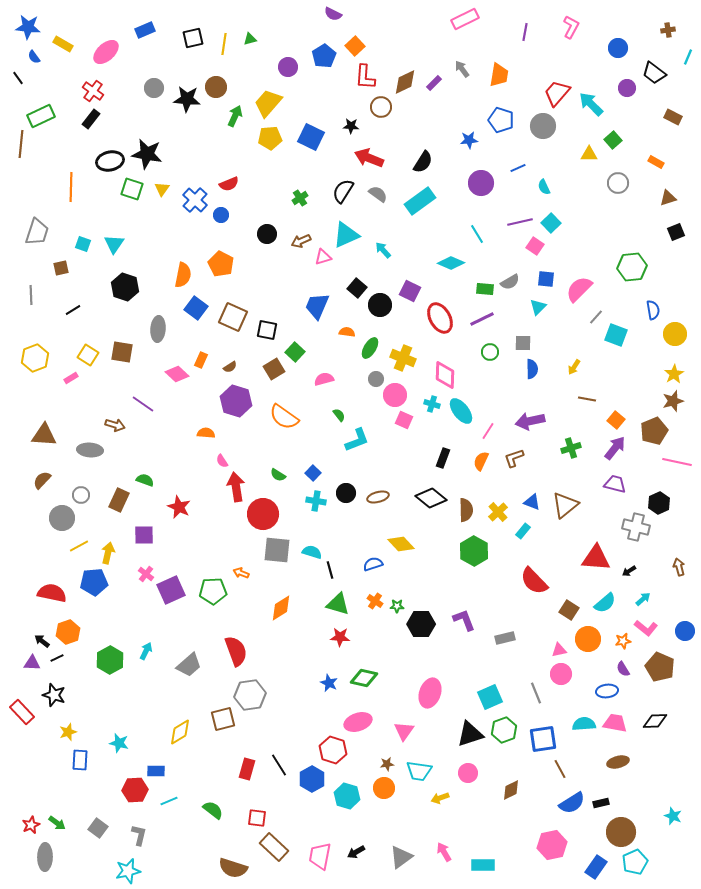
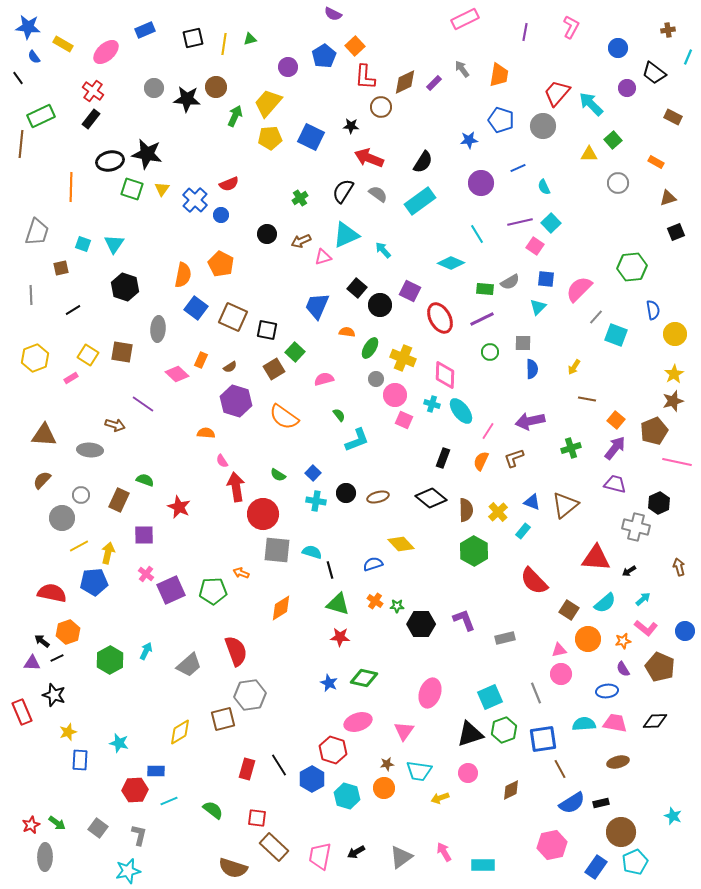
red rectangle at (22, 712): rotated 20 degrees clockwise
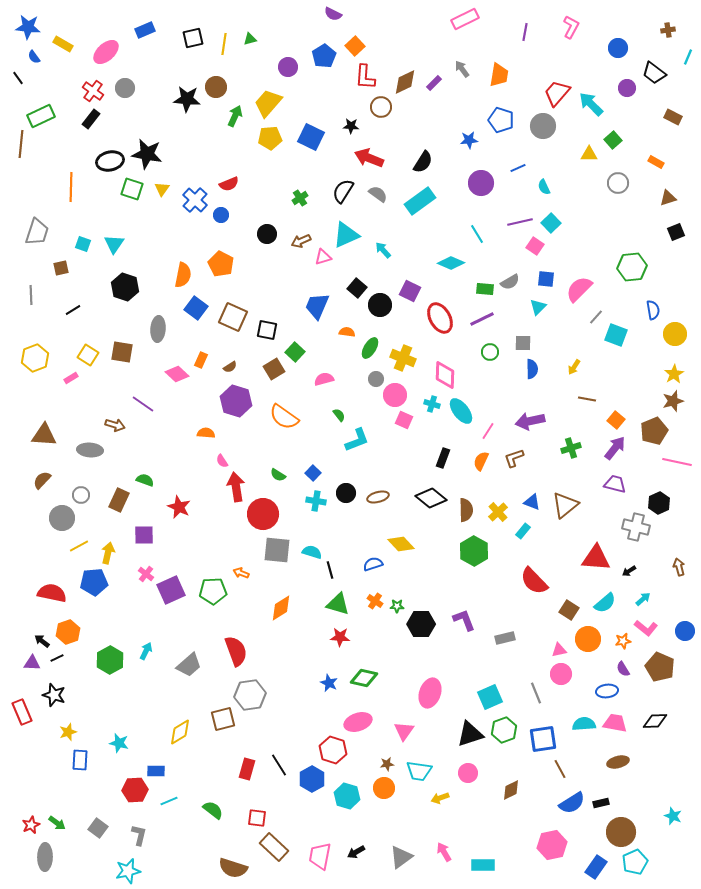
gray circle at (154, 88): moved 29 px left
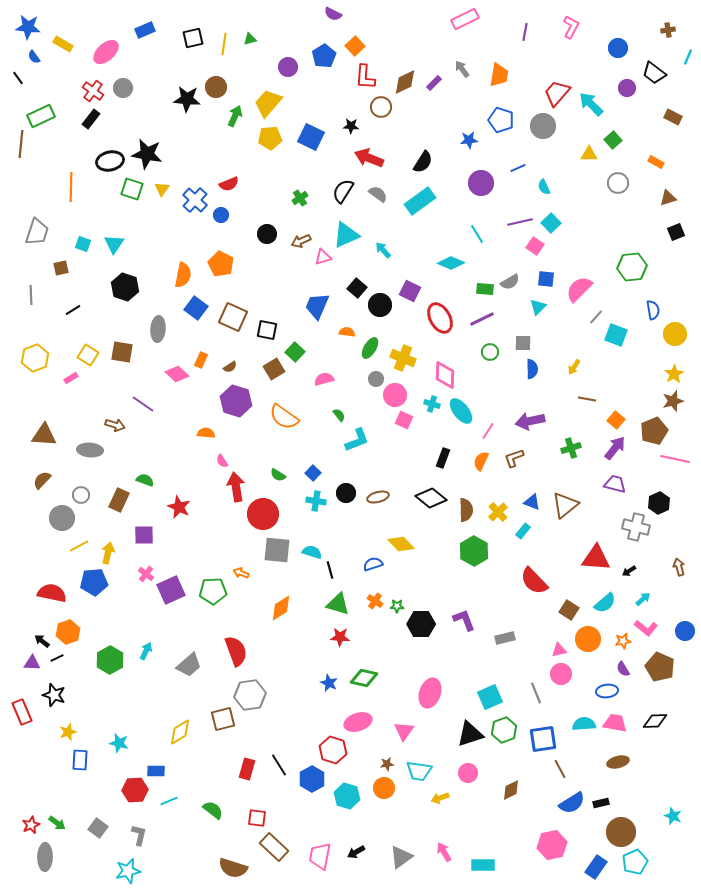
gray circle at (125, 88): moved 2 px left
pink line at (677, 462): moved 2 px left, 3 px up
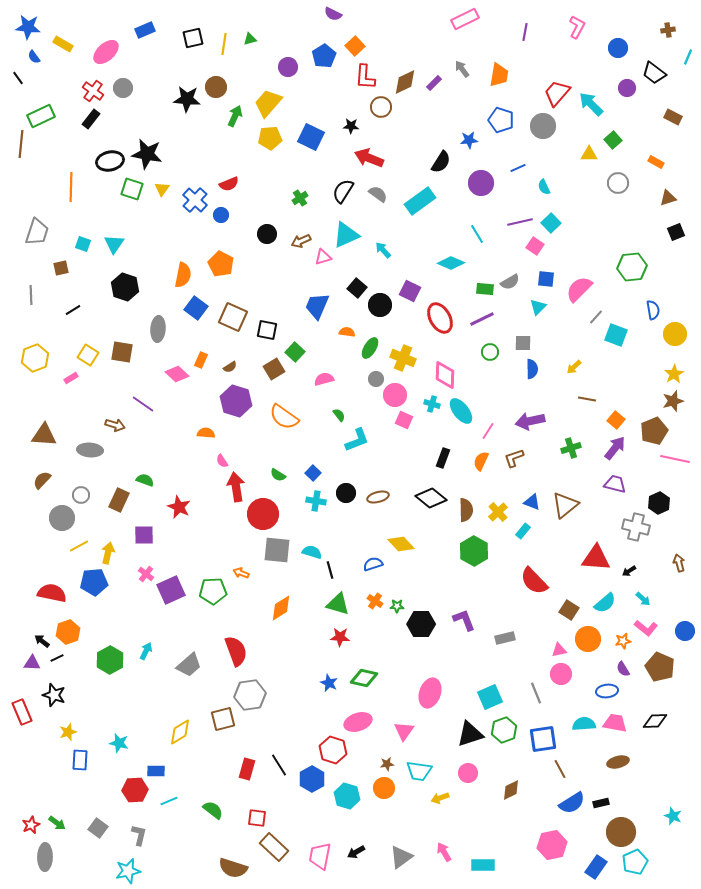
pink L-shape at (571, 27): moved 6 px right
black semicircle at (423, 162): moved 18 px right
yellow arrow at (574, 367): rotated 14 degrees clockwise
brown arrow at (679, 567): moved 4 px up
cyan arrow at (643, 599): rotated 84 degrees clockwise
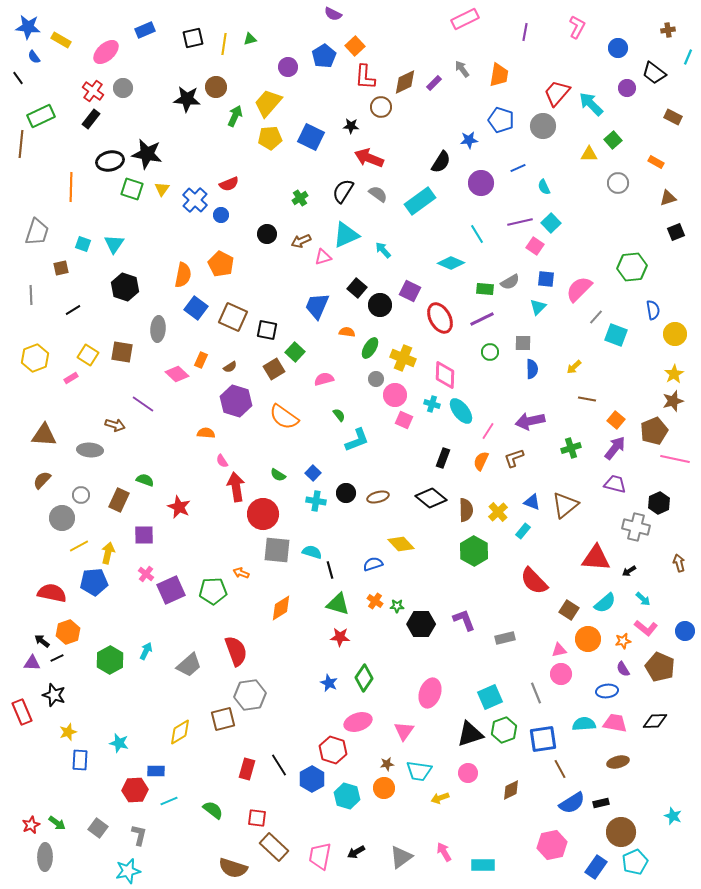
yellow rectangle at (63, 44): moved 2 px left, 4 px up
green diamond at (364, 678): rotated 68 degrees counterclockwise
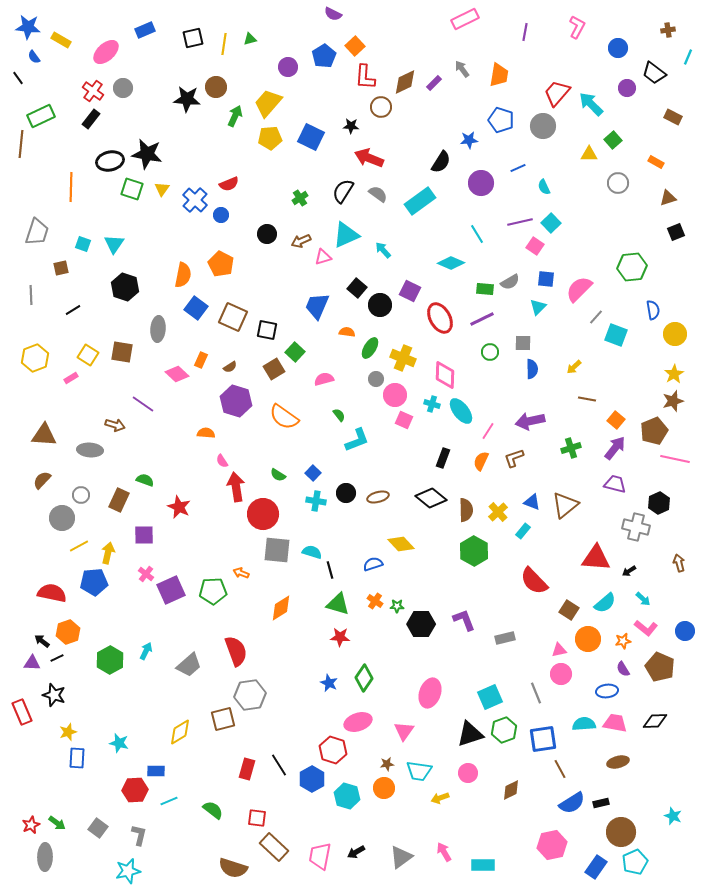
blue rectangle at (80, 760): moved 3 px left, 2 px up
